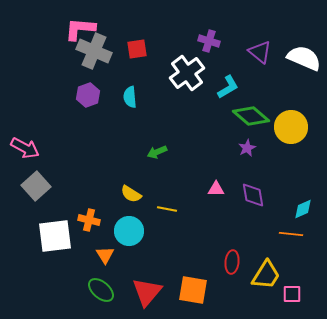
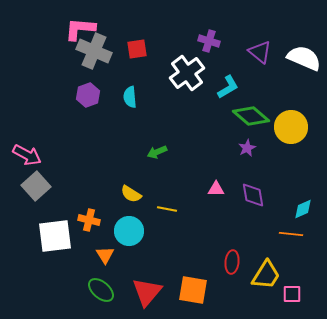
pink arrow: moved 2 px right, 7 px down
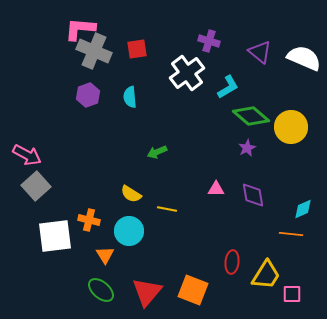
orange square: rotated 12 degrees clockwise
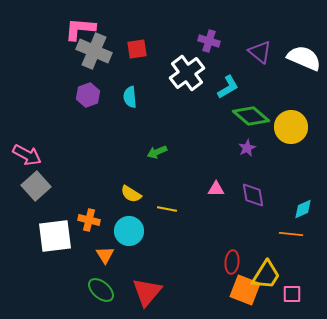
orange square: moved 52 px right
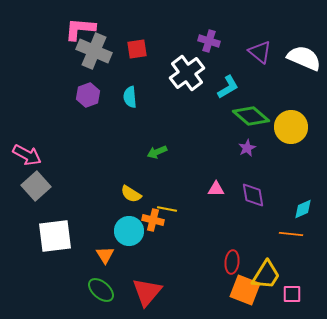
orange cross: moved 64 px right
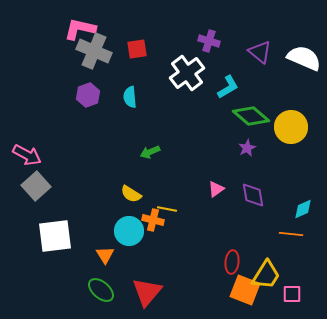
pink L-shape: rotated 8 degrees clockwise
green arrow: moved 7 px left
pink triangle: rotated 36 degrees counterclockwise
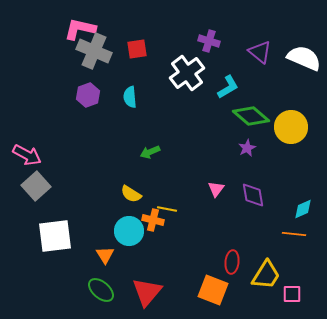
pink triangle: rotated 18 degrees counterclockwise
orange line: moved 3 px right
orange square: moved 32 px left
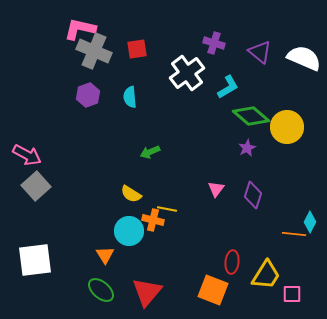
purple cross: moved 5 px right, 2 px down
yellow circle: moved 4 px left
purple diamond: rotated 28 degrees clockwise
cyan diamond: moved 7 px right, 13 px down; rotated 40 degrees counterclockwise
white square: moved 20 px left, 24 px down
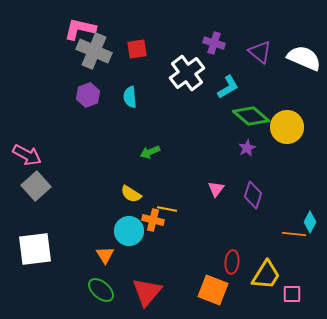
white square: moved 11 px up
